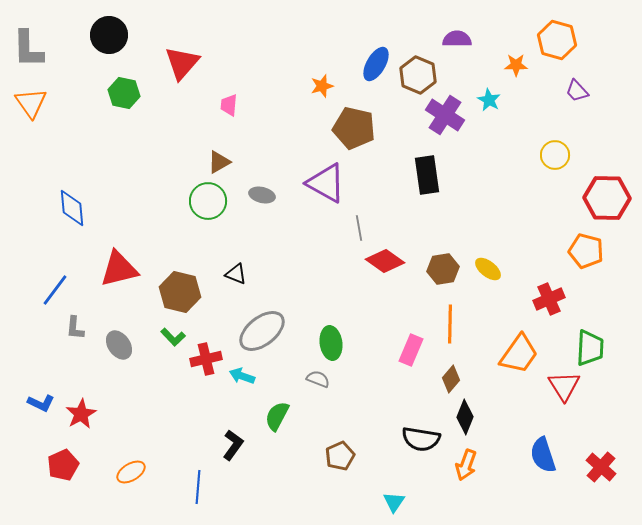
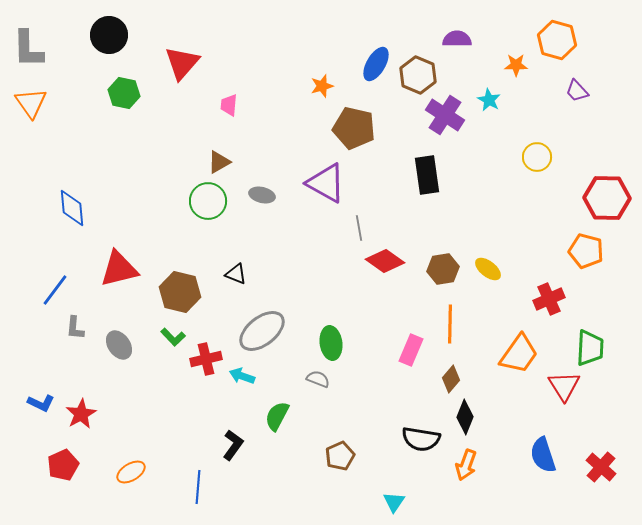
yellow circle at (555, 155): moved 18 px left, 2 px down
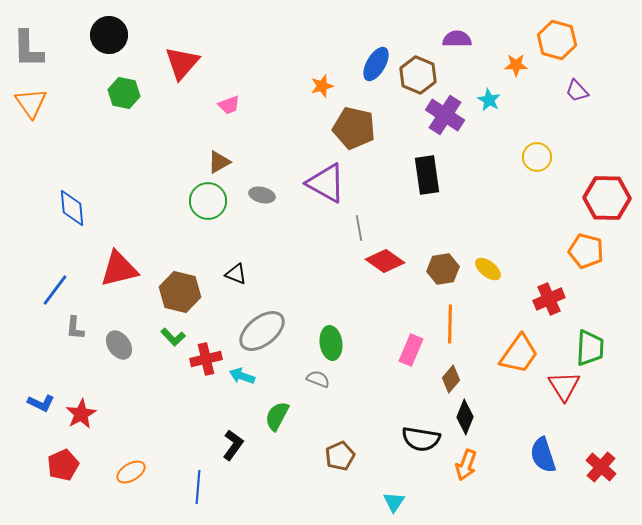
pink trapezoid at (229, 105): rotated 115 degrees counterclockwise
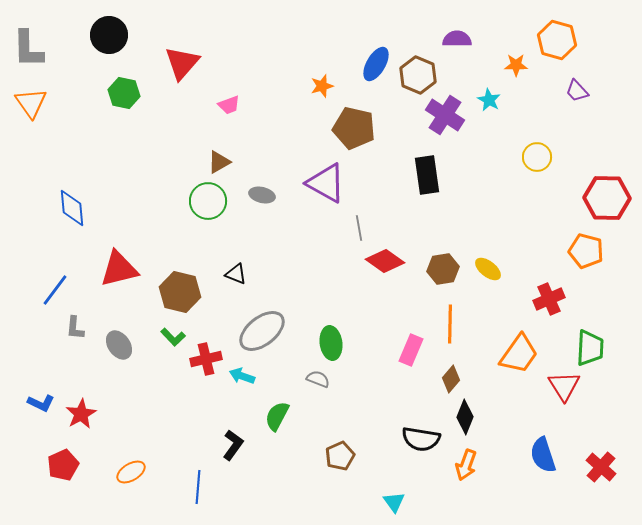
cyan triangle at (394, 502): rotated 10 degrees counterclockwise
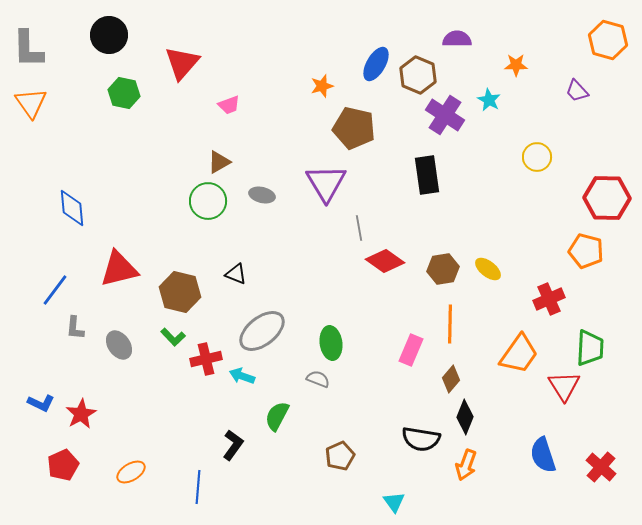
orange hexagon at (557, 40): moved 51 px right
purple triangle at (326, 183): rotated 30 degrees clockwise
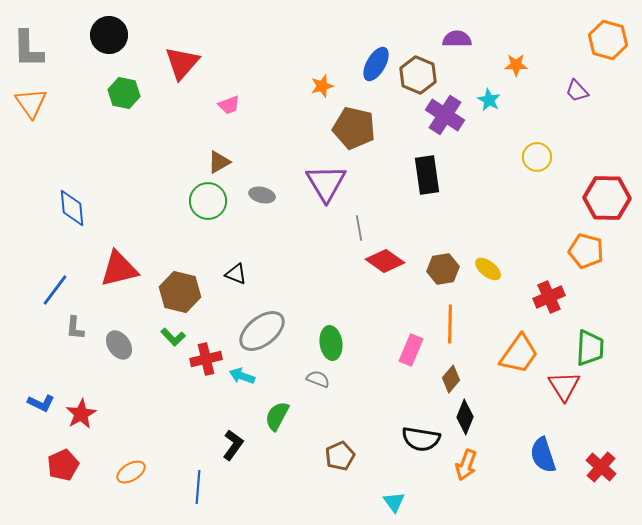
red cross at (549, 299): moved 2 px up
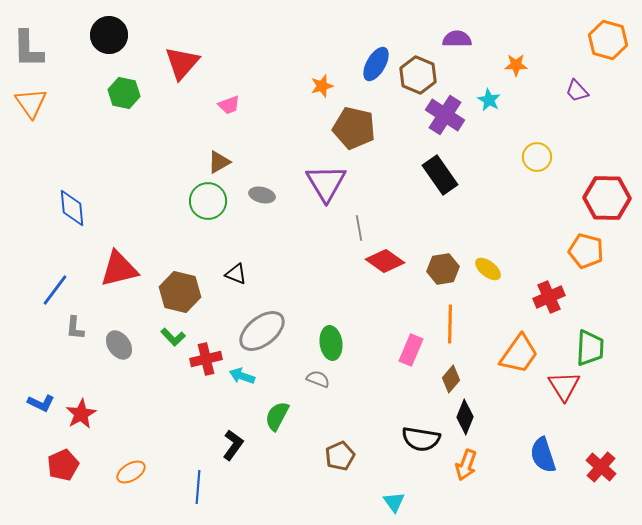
black rectangle at (427, 175): moved 13 px right; rotated 27 degrees counterclockwise
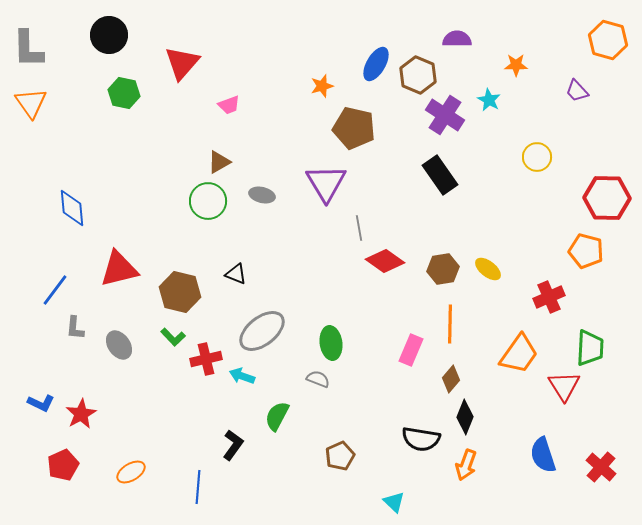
cyan triangle at (394, 502): rotated 10 degrees counterclockwise
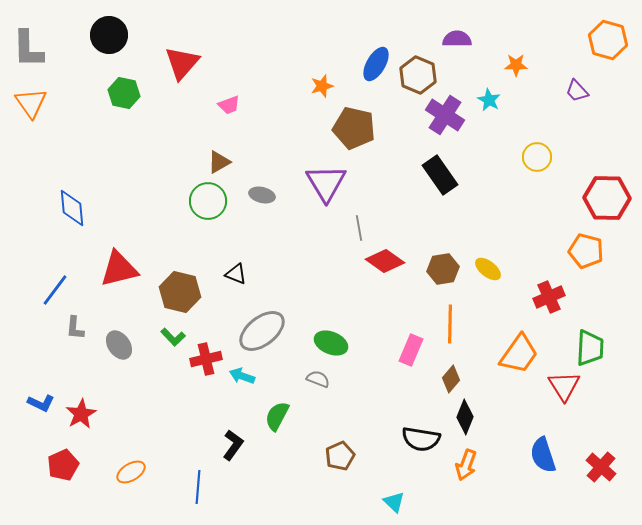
green ellipse at (331, 343): rotated 60 degrees counterclockwise
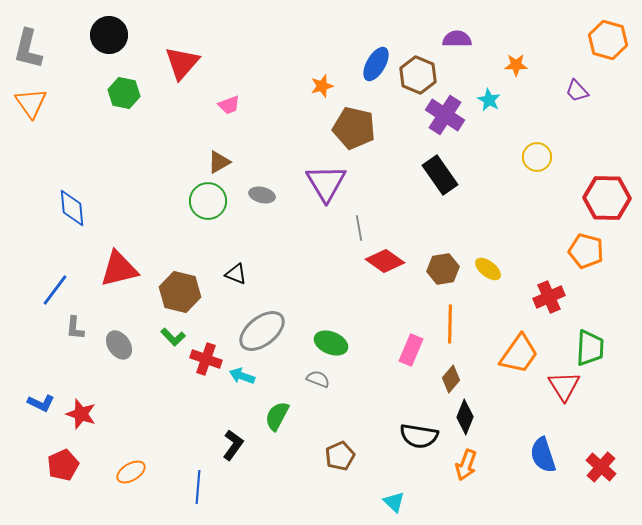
gray L-shape at (28, 49): rotated 15 degrees clockwise
red cross at (206, 359): rotated 32 degrees clockwise
red star at (81, 414): rotated 24 degrees counterclockwise
black semicircle at (421, 439): moved 2 px left, 3 px up
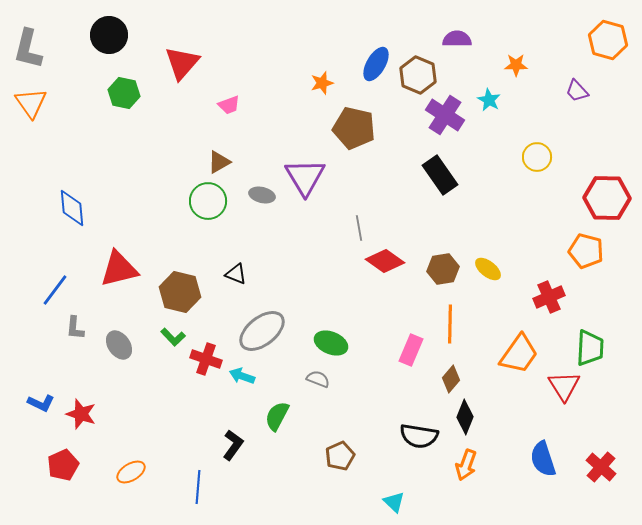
orange star at (322, 86): moved 3 px up
purple triangle at (326, 183): moved 21 px left, 6 px up
blue semicircle at (543, 455): moved 4 px down
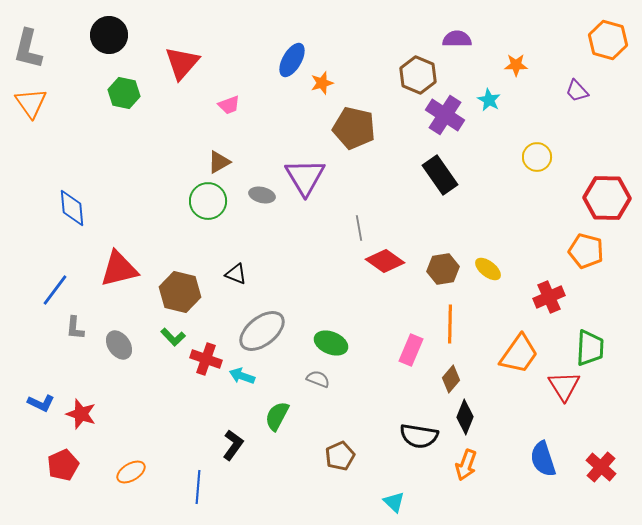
blue ellipse at (376, 64): moved 84 px left, 4 px up
